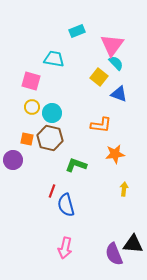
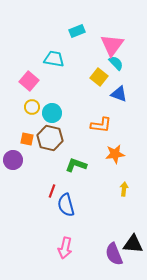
pink square: moved 2 px left; rotated 24 degrees clockwise
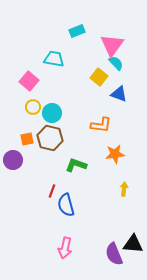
yellow circle: moved 1 px right
orange square: rotated 24 degrees counterclockwise
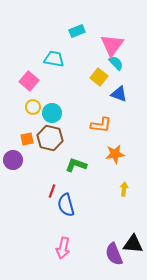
pink arrow: moved 2 px left
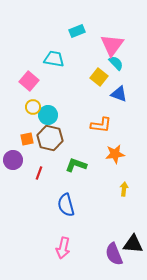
cyan circle: moved 4 px left, 2 px down
red line: moved 13 px left, 18 px up
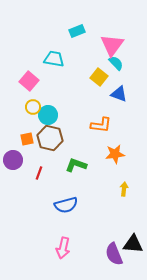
blue semicircle: rotated 90 degrees counterclockwise
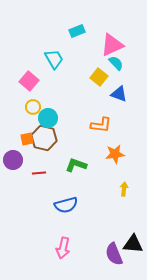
pink triangle: rotated 30 degrees clockwise
cyan trapezoid: rotated 50 degrees clockwise
cyan circle: moved 3 px down
brown hexagon: moved 6 px left
red line: rotated 64 degrees clockwise
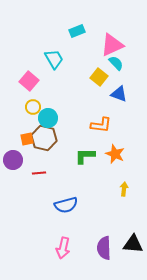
orange star: rotated 30 degrees clockwise
green L-shape: moved 9 px right, 9 px up; rotated 20 degrees counterclockwise
purple semicircle: moved 10 px left, 6 px up; rotated 20 degrees clockwise
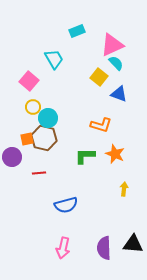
orange L-shape: rotated 10 degrees clockwise
purple circle: moved 1 px left, 3 px up
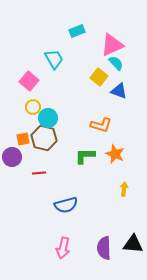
blue triangle: moved 3 px up
orange square: moved 4 px left
